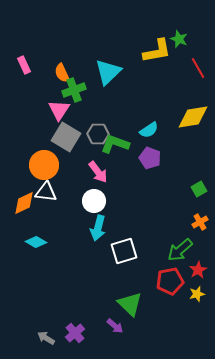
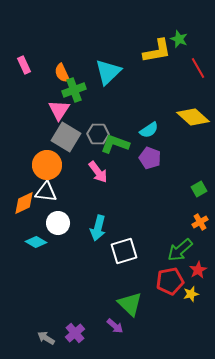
yellow diamond: rotated 52 degrees clockwise
orange circle: moved 3 px right
white circle: moved 36 px left, 22 px down
yellow star: moved 6 px left
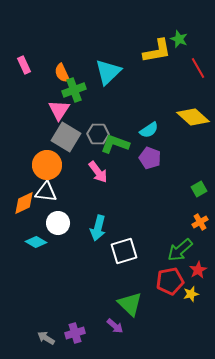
purple cross: rotated 24 degrees clockwise
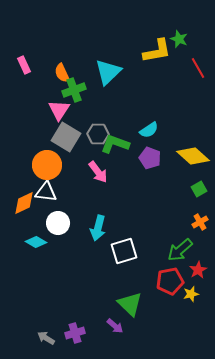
yellow diamond: moved 39 px down
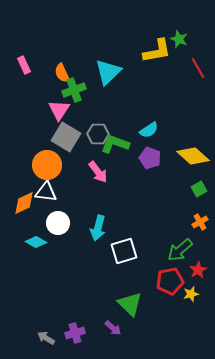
purple arrow: moved 2 px left, 2 px down
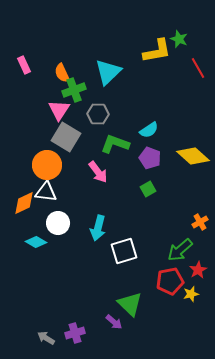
gray hexagon: moved 20 px up
green square: moved 51 px left
purple arrow: moved 1 px right, 6 px up
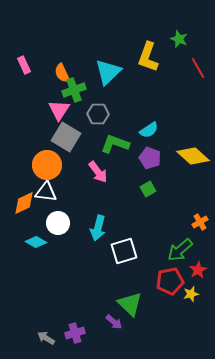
yellow L-shape: moved 9 px left, 6 px down; rotated 120 degrees clockwise
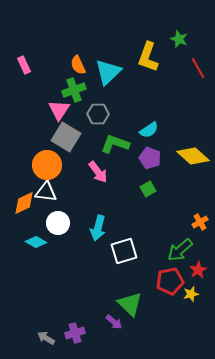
orange semicircle: moved 16 px right, 8 px up
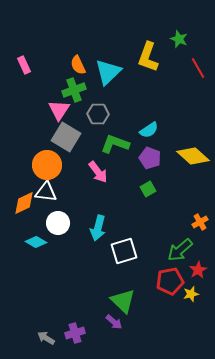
green triangle: moved 7 px left, 3 px up
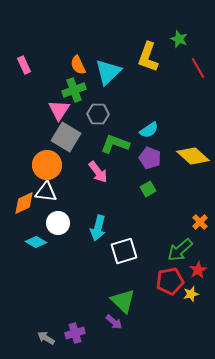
orange cross: rotated 14 degrees counterclockwise
